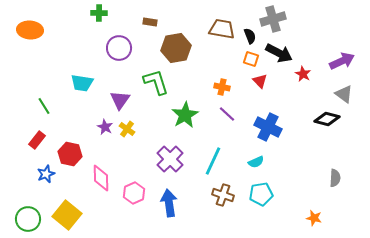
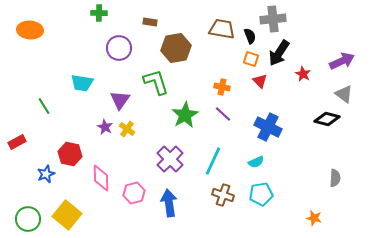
gray cross: rotated 10 degrees clockwise
black arrow: rotated 96 degrees clockwise
purple line: moved 4 px left
red rectangle: moved 20 px left, 2 px down; rotated 24 degrees clockwise
pink hexagon: rotated 10 degrees clockwise
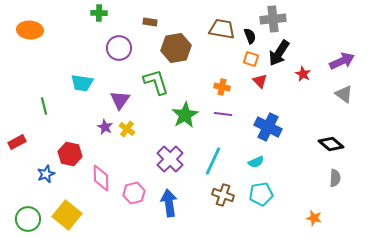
green line: rotated 18 degrees clockwise
purple line: rotated 36 degrees counterclockwise
black diamond: moved 4 px right, 25 px down; rotated 25 degrees clockwise
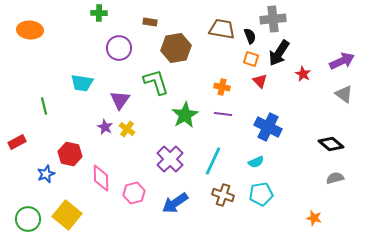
gray semicircle: rotated 108 degrees counterclockwise
blue arrow: moved 6 px right; rotated 116 degrees counterclockwise
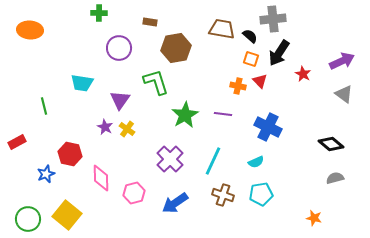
black semicircle: rotated 28 degrees counterclockwise
orange cross: moved 16 px right, 1 px up
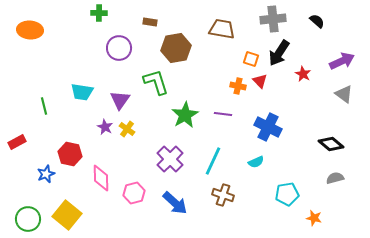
black semicircle: moved 67 px right, 15 px up
cyan trapezoid: moved 9 px down
cyan pentagon: moved 26 px right
blue arrow: rotated 104 degrees counterclockwise
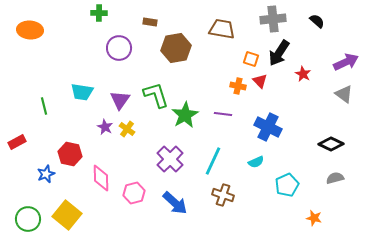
purple arrow: moved 4 px right, 1 px down
green L-shape: moved 13 px down
black diamond: rotated 15 degrees counterclockwise
cyan pentagon: moved 9 px up; rotated 15 degrees counterclockwise
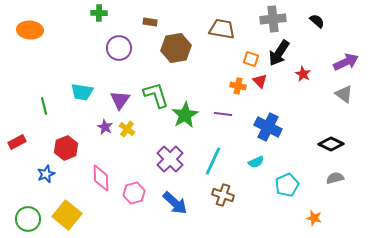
red hexagon: moved 4 px left, 6 px up; rotated 25 degrees clockwise
